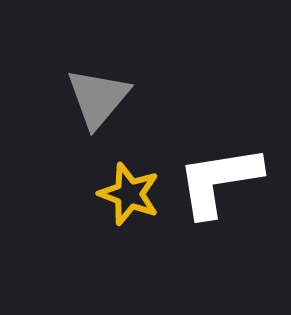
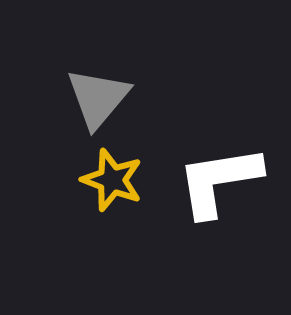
yellow star: moved 17 px left, 14 px up
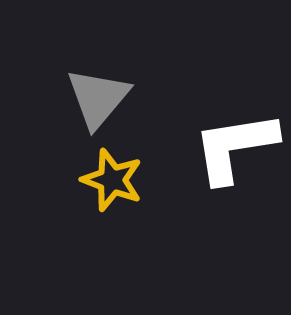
white L-shape: moved 16 px right, 34 px up
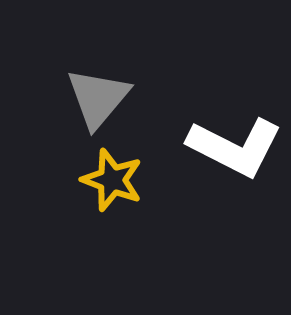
white L-shape: rotated 144 degrees counterclockwise
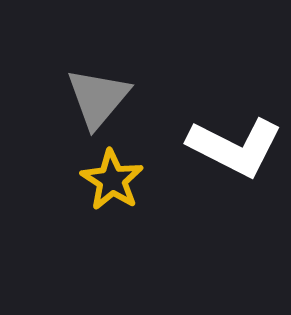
yellow star: rotated 12 degrees clockwise
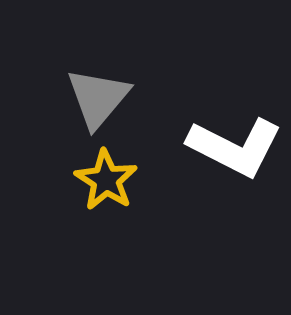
yellow star: moved 6 px left
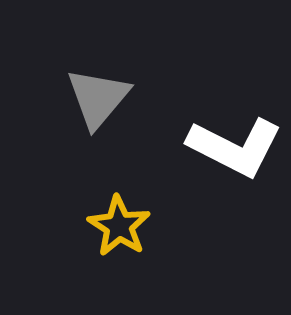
yellow star: moved 13 px right, 46 px down
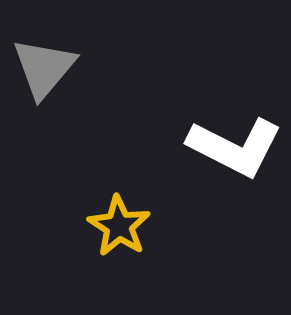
gray triangle: moved 54 px left, 30 px up
